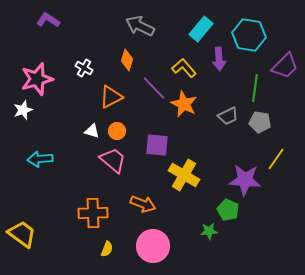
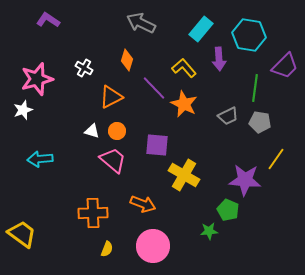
gray arrow: moved 1 px right, 3 px up
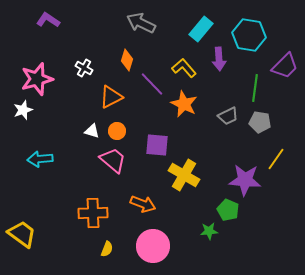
purple line: moved 2 px left, 4 px up
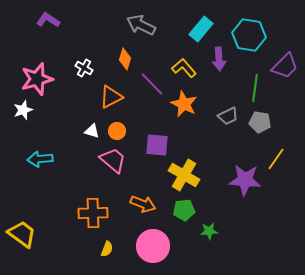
gray arrow: moved 2 px down
orange diamond: moved 2 px left, 1 px up
green pentagon: moved 44 px left; rotated 30 degrees counterclockwise
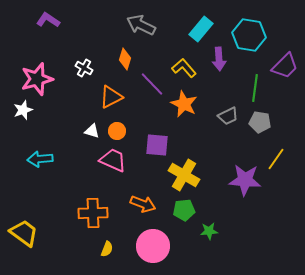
pink trapezoid: rotated 16 degrees counterclockwise
yellow trapezoid: moved 2 px right, 1 px up
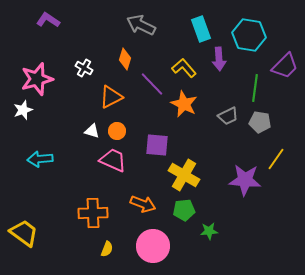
cyan rectangle: rotated 60 degrees counterclockwise
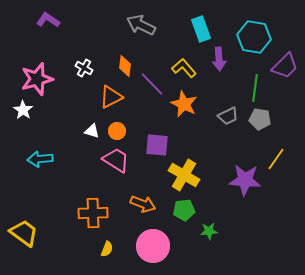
cyan hexagon: moved 5 px right, 2 px down
orange diamond: moved 7 px down; rotated 10 degrees counterclockwise
white star: rotated 18 degrees counterclockwise
gray pentagon: moved 3 px up
pink trapezoid: moved 3 px right; rotated 8 degrees clockwise
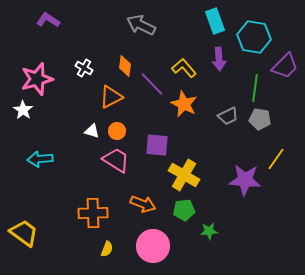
cyan rectangle: moved 14 px right, 8 px up
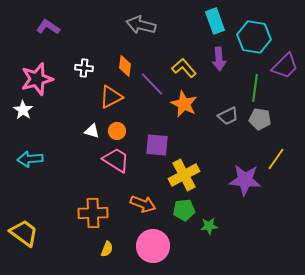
purple L-shape: moved 7 px down
gray arrow: rotated 12 degrees counterclockwise
white cross: rotated 24 degrees counterclockwise
cyan arrow: moved 10 px left
yellow cross: rotated 32 degrees clockwise
green star: moved 5 px up
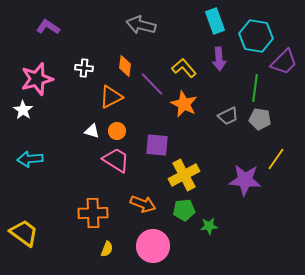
cyan hexagon: moved 2 px right, 1 px up
purple trapezoid: moved 1 px left, 4 px up
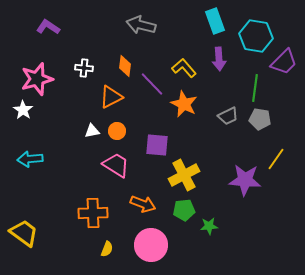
white triangle: rotated 28 degrees counterclockwise
pink trapezoid: moved 5 px down
pink circle: moved 2 px left, 1 px up
